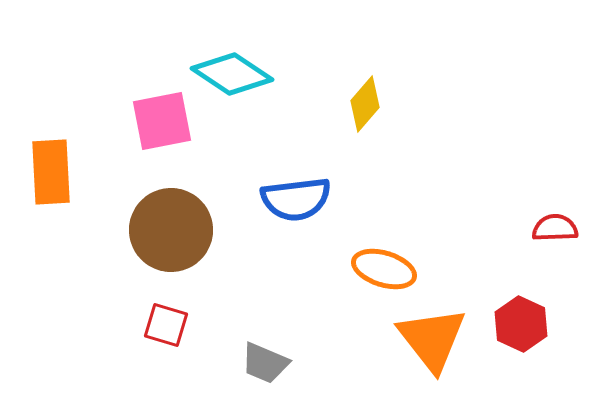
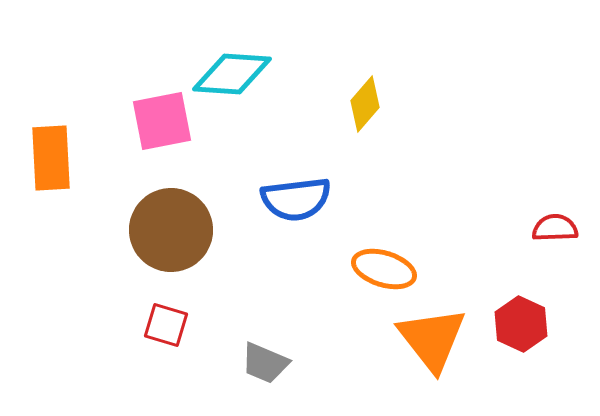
cyan diamond: rotated 30 degrees counterclockwise
orange rectangle: moved 14 px up
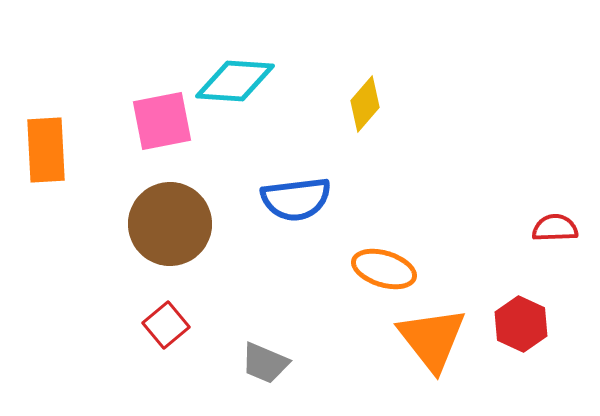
cyan diamond: moved 3 px right, 7 px down
orange rectangle: moved 5 px left, 8 px up
brown circle: moved 1 px left, 6 px up
red square: rotated 33 degrees clockwise
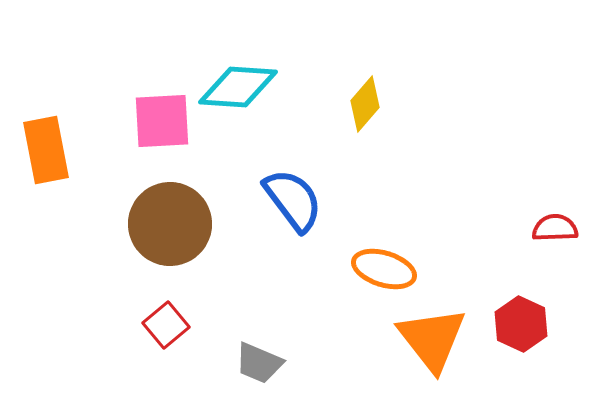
cyan diamond: moved 3 px right, 6 px down
pink square: rotated 8 degrees clockwise
orange rectangle: rotated 8 degrees counterclockwise
blue semicircle: moved 3 px left, 1 px down; rotated 120 degrees counterclockwise
gray trapezoid: moved 6 px left
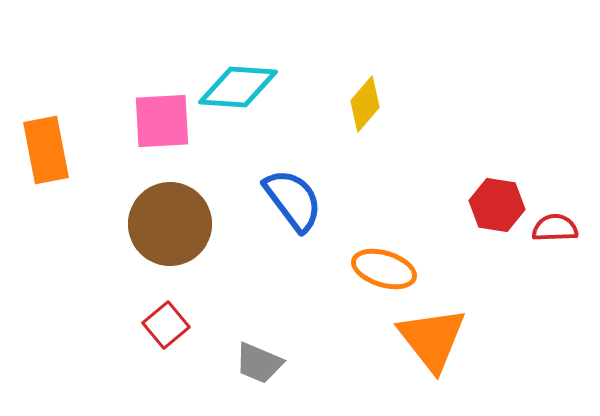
red hexagon: moved 24 px left, 119 px up; rotated 16 degrees counterclockwise
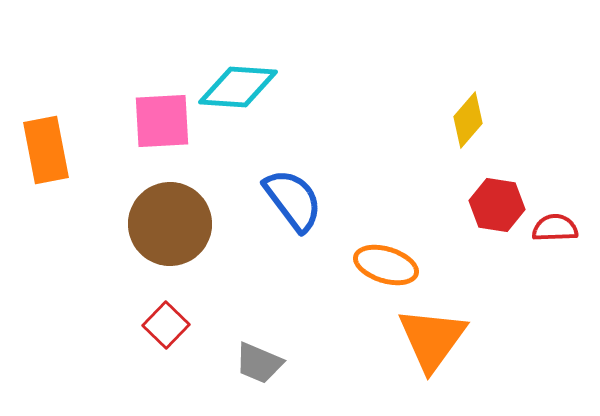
yellow diamond: moved 103 px right, 16 px down
orange ellipse: moved 2 px right, 4 px up
red square: rotated 6 degrees counterclockwise
orange triangle: rotated 14 degrees clockwise
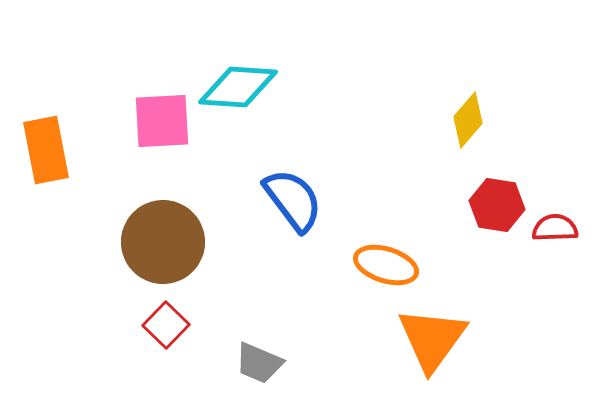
brown circle: moved 7 px left, 18 px down
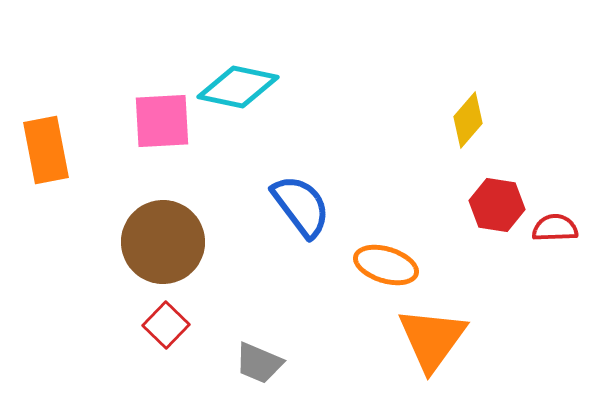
cyan diamond: rotated 8 degrees clockwise
blue semicircle: moved 8 px right, 6 px down
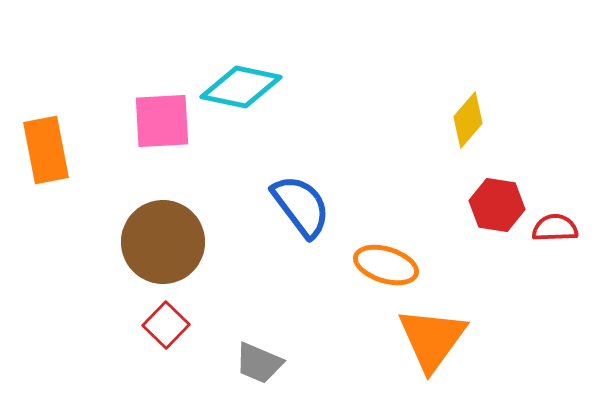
cyan diamond: moved 3 px right
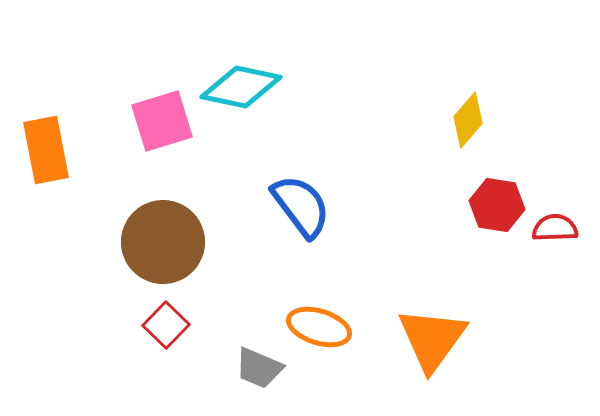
pink square: rotated 14 degrees counterclockwise
orange ellipse: moved 67 px left, 62 px down
gray trapezoid: moved 5 px down
